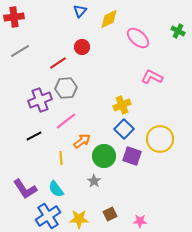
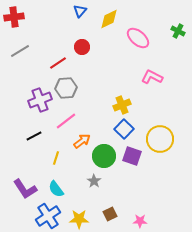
yellow line: moved 5 px left; rotated 24 degrees clockwise
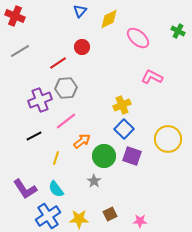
red cross: moved 1 px right, 1 px up; rotated 30 degrees clockwise
yellow circle: moved 8 px right
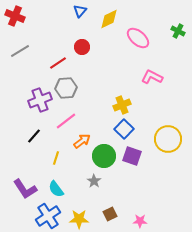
black line: rotated 21 degrees counterclockwise
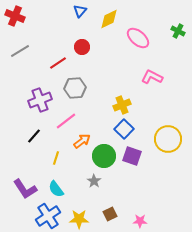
gray hexagon: moved 9 px right
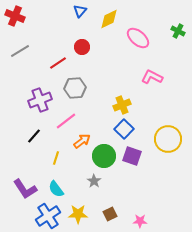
yellow star: moved 1 px left, 5 px up
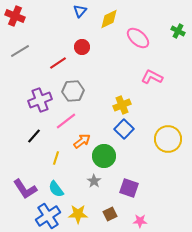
gray hexagon: moved 2 px left, 3 px down
purple square: moved 3 px left, 32 px down
